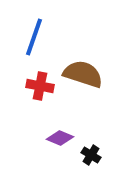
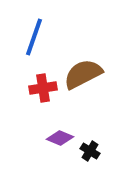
brown semicircle: rotated 45 degrees counterclockwise
red cross: moved 3 px right, 2 px down; rotated 20 degrees counterclockwise
black cross: moved 1 px left, 4 px up
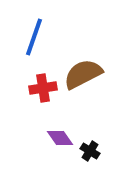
purple diamond: rotated 32 degrees clockwise
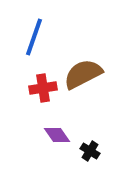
purple diamond: moved 3 px left, 3 px up
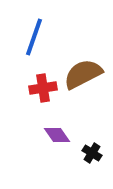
black cross: moved 2 px right, 2 px down
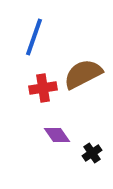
black cross: rotated 24 degrees clockwise
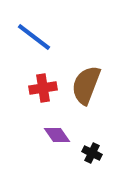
blue line: rotated 72 degrees counterclockwise
brown semicircle: moved 3 px right, 11 px down; rotated 42 degrees counterclockwise
black cross: rotated 30 degrees counterclockwise
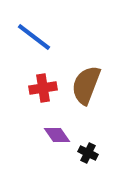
black cross: moved 4 px left
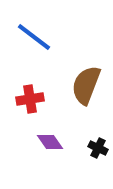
red cross: moved 13 px left, 11 px down
purple diamond: moved 7 px left, 7 px down
black cross: moved 10 px right, 5 px up
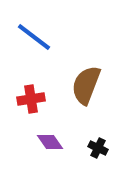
red cross: moved 1 px right
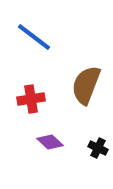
purple diamond: rotated 12 degrees counterclockwise
